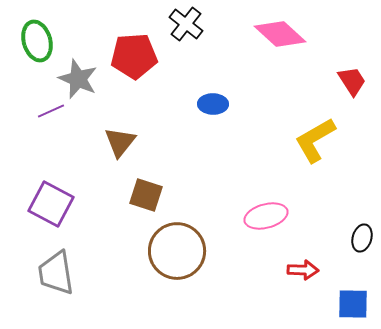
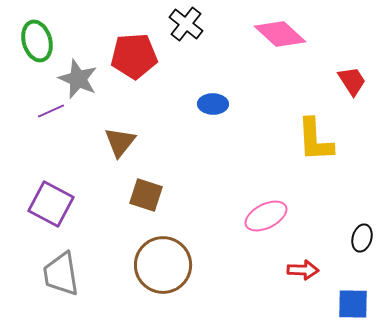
yellow L-shape: rotated 63 degrees counterclockwise
pink ellipse: rotated 12 degrees counterclockwise
brown circle: moved 14 px left, 14 px down
gray trapezoid: moved 5 px right, 1 px down
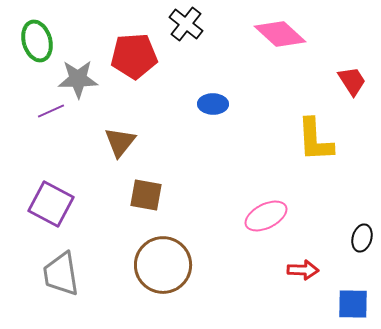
gray star: rotated 24 degrees counterclockwise
brown square: rotated 8 degrees counterclockwise
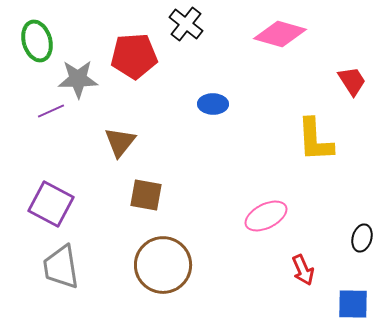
pink diamond: rotated 27 degrees counterclockwise
red arrow: rotated 64 degrees clockwise
gray trapezoid: moved 7 px up
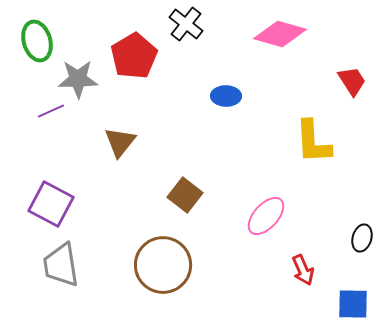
red pentagon: rotated 27 degrees counterclockwise
blue ellipse: moved 13 px right, 8 px up
yellow L-shape: moved 2 px left, 2 px down
brown square: moved 39 px right; rotated 28 degrees clockwise
pink ellipse: rotated 21 degrees counterclockwise
gray trapezoid: moved 2 px up
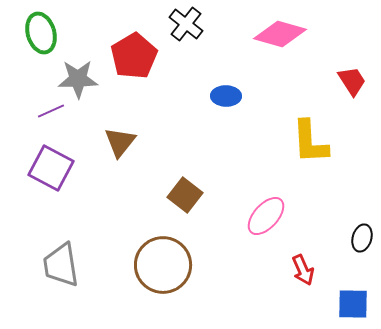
green ellipse: moved 4 px right, 8 px up
yellow L-shape: moved 3 px left
purple square: moved 36 px up
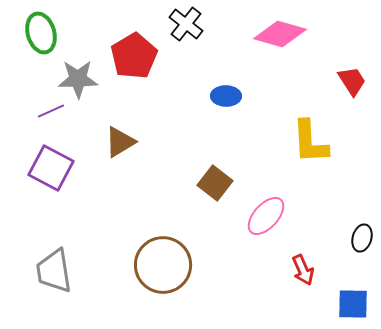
brown triangle: rotated 20 degrees clockwise
brown square: moved 30 px right, 12 px up
gray trapezoid: moved 7 px left, 6 px down
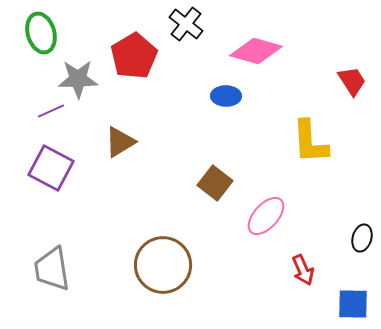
pink diamond: moved 24 px left, 17 px down
gray trapezoid: moved 2 px left, 2 px up
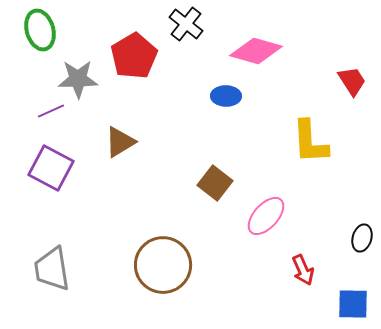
green ellipse: moved 1 px left, 3 px up
